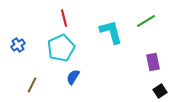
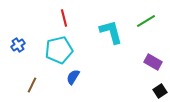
cyan pentagon: moved 2 px left, 2 px down; rotated 12 degrees clockwise
purple rectangle: rotated 48 degrees counterclockwise
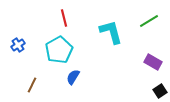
green line: moved 3 px right
cyan pentagon: rotated 16 degrees counterclockwise
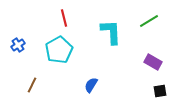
cyan L-shape: rotated 12 degrees clockwise
blue semicircle: moved 18 px right, 8 px down
black square: rotated 24 degrees clockwise
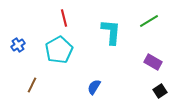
cyan L-shape: rotated 8 degrees clockwise
blue semicircle: moved 3 px right, 2 px down
black square: rotated 24 degrees counterclockwise
